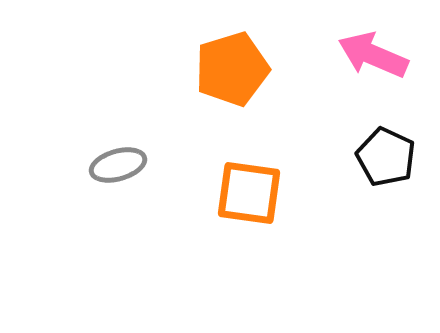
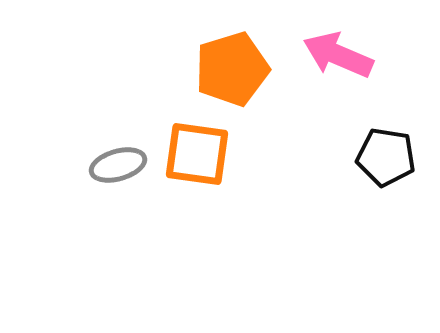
pink arrow: moved 35 px left
black pentagon: rotated 16 degrees counterclockwise
orange square: moved 52 px left, 39 px up
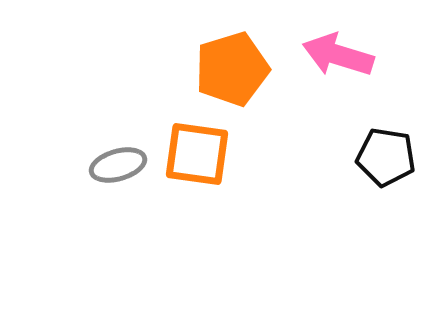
pink arrow: rotated 6 degrees counterclockwise
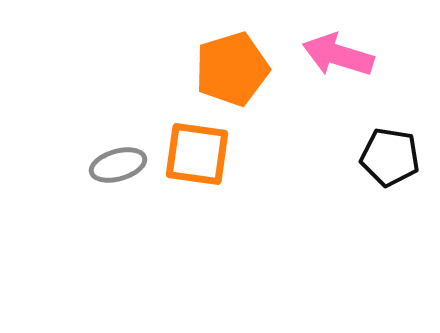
black pentagon: moved 4 px right
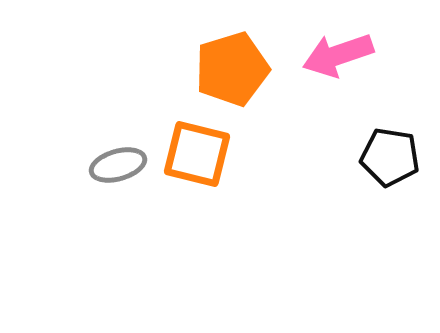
pink arrow: rotated 36 degrees counterclockwise
orange square: rotated 6 degrees clockwise
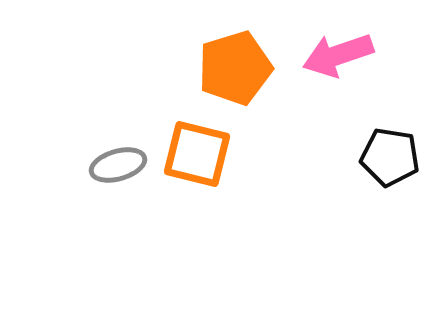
orange pentagon: moved 3 px right, 1 px up
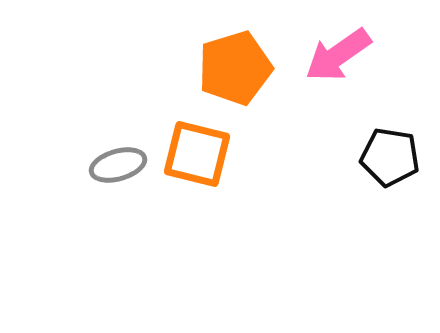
pink arrow: rotated 16 degrees counterclockwise
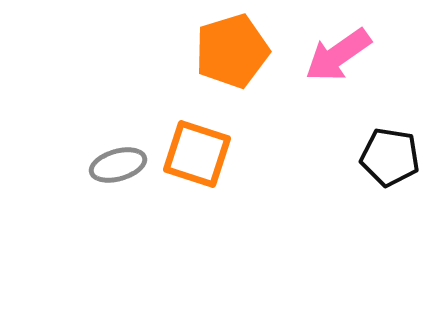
orange pentagon: moved 3 px left, 17 px up
orange square: rotated 4 degrees clockwise
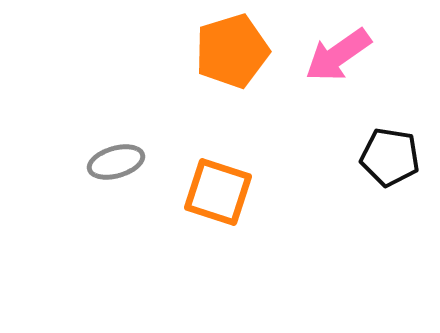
orange square: moved 21 px right, 38 px down
gray ellipse: moved 2 px left, 3 px up
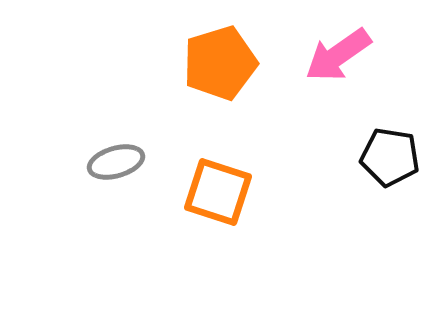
orange pentagon: moved 12 px left, 12 px down
